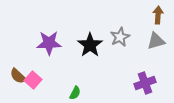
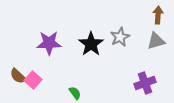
black star: moved 1 px right, 1 px up
green semicircle: rotated 64 degrees counterclockwise
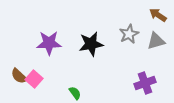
brown arrow: rotated 60 degrees counterclockwise
gray star: moved 9 px right, 3 px up
black star: rotated 25 degrees clockwise
brown semicircle: moved 1 px right
pink square: moved 1 px right, 1 px up
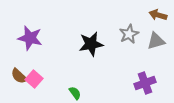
brown arrow: rotated 18 degrees counterclockwise
purple star: moved 19 px left, 5 px up; rotated 15 degrees clockwise
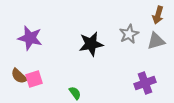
brown arrow: rotated 90 degrees counterclockwise
pink square: rotated 30 degrees clockwise
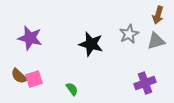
black star: rotated 25 degrees clockwise
green semicircle: moved 3 px left, 4 px up
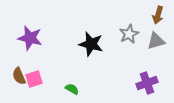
brown semicircle: rotated 24 degrees clockwise
purple cross: moved 2 px right
green semicircle: rotated 24 degrees counterclockwise
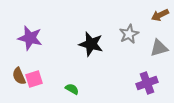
brown arrow: moved 2 px right; rotated 48 degrees clockwise
gray triangle: moved 3 px right, 7 px down
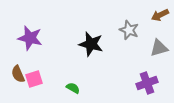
gray star: moved 4 px up; rotated 24 degrees counterclockwise
brown semicircle: moved 1 px left, 2 px up
green semicircle: moved 1 px right, 1 px up
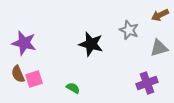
purple star: moved 6 px left, 5 px down
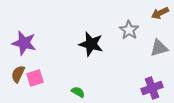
brown arrow: moved 2 px up
gray star: rotated 12 degrees clockwise
brown semicircle: rotated 48 degrees clockwise
pink square: moved 1 px right, 1 px up
purple cross: moved 5 px right, 5 px down
green semicircle: moved 5 px right, 4 px down
